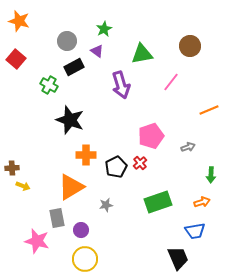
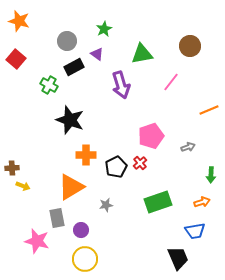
purple triangle: moved 3 px down
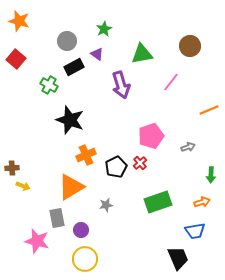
orange cross: rotated 24 degrees counterclockwise
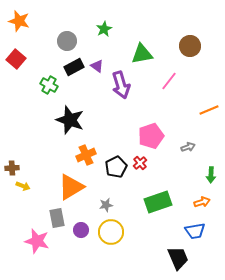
purple triangle: moved 12 px down
pink line: moved 2 px left, 1 px up
yellow circle: moved 26 px right, 27 px up
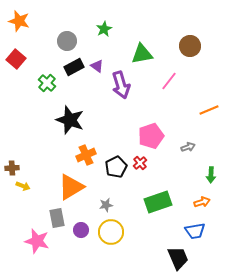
green cross: moved 2 px left, 2 px up; rotated 12 degrees clockwise
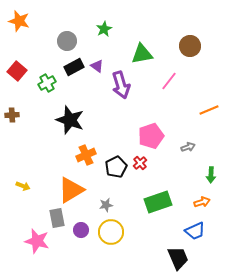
red square: moved 1 px right, 12 px down
green cross: rotated 18 degrees clockwise
brown cross: moved 53 px up
orange triangle: moved 3 px down
blue trapezoid: rotated 15 degrees counterclockwise
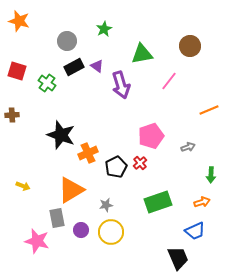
red square: rotated 24 degrees counterclockwise
green cross: rotated 24 degrees counterclockwise
black star: moved 9 px left, 15 px down
orange cross: moved 2 px right, 2 px up
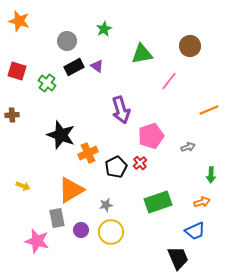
purple arrow: moved 25 px down
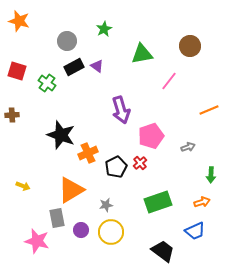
black trapezoid: moved 15 px left, 7 px up; rotated 30 degrees counterclockwise
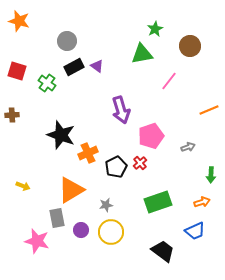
green star: moved 51 px right
